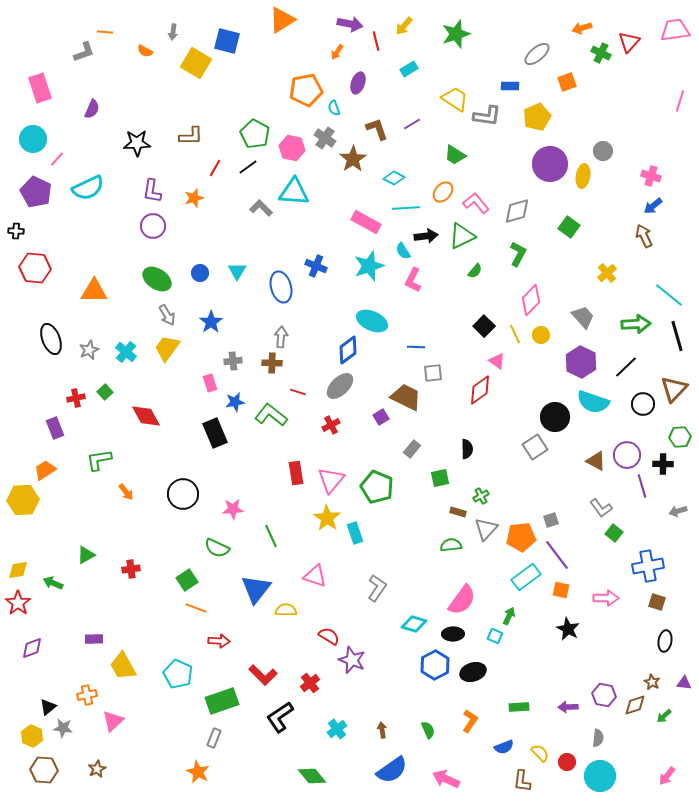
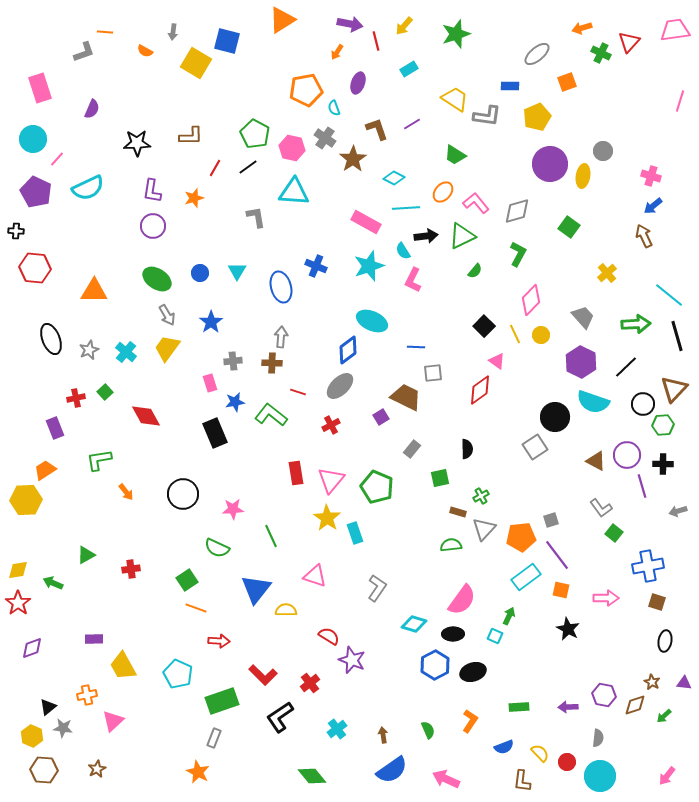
gray L-shape at (261, 208): moved 5 px left, 9 px down; rotated 35 degrees clockwise
green hexagon at (680, 437): moved 17 px left, 12 px up
yellow hexagon at (23, 500): moved 3 px right
gray triangle at (486, 529): moved 2 px left
brown arrow at (382, 730): moved 1 px right, 5 px down
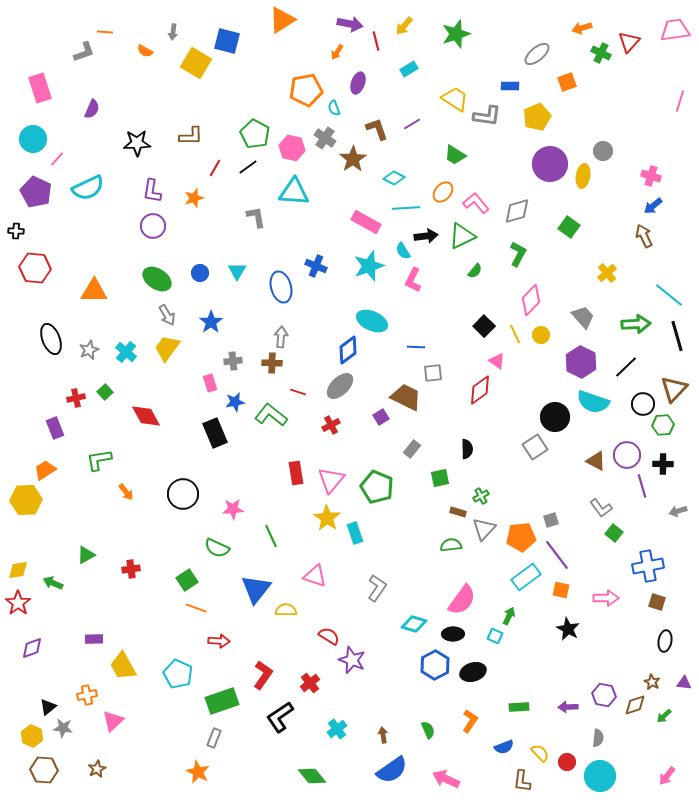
red L-shape at (263, 675): rotated 100 degrees counterclockwise
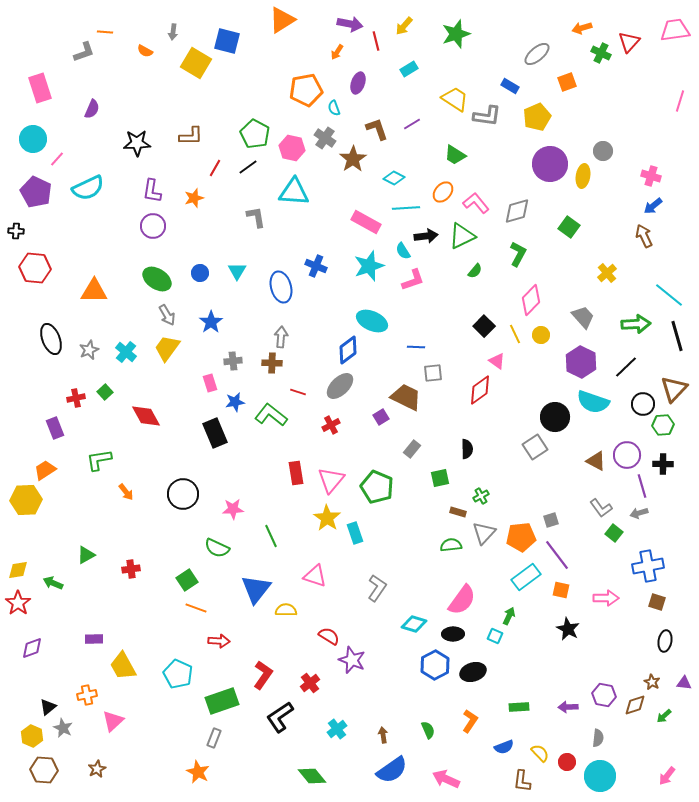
blue rectangle at (510, 86): rotated 30 degrees clockwise
pink L-shape at (413, 280): rotated 135 degrees counterclockwise
gray arrow at (678, 511): moved 39 px left, 2 px down
gray triangle at (484, 529): moved 4 px down
gray star at (63, 728): rotated 18 degrees clockwise
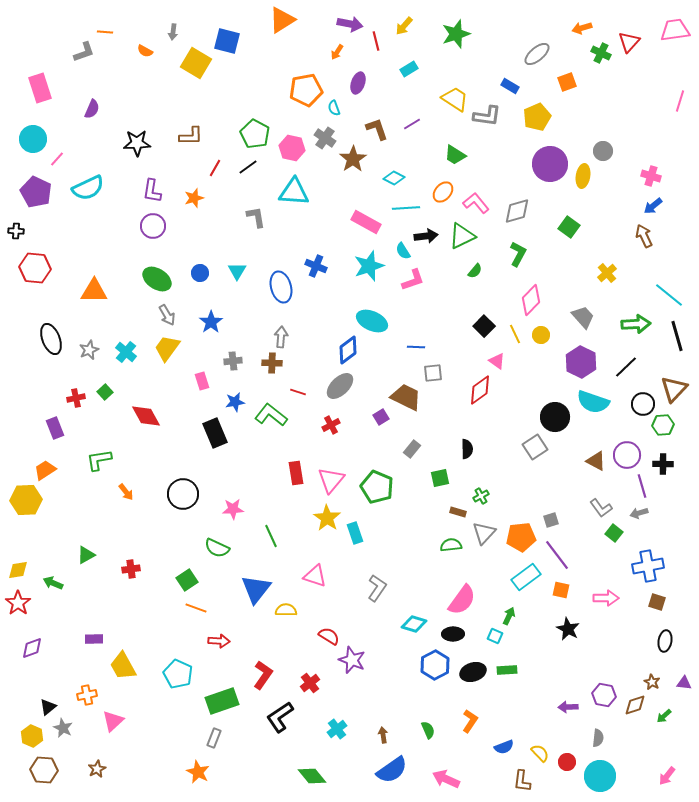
pink rectangle at (210, 383): moved 8 px left, 2 px up
green rectangle at (519, 707): moved 12 px left, 37 px up
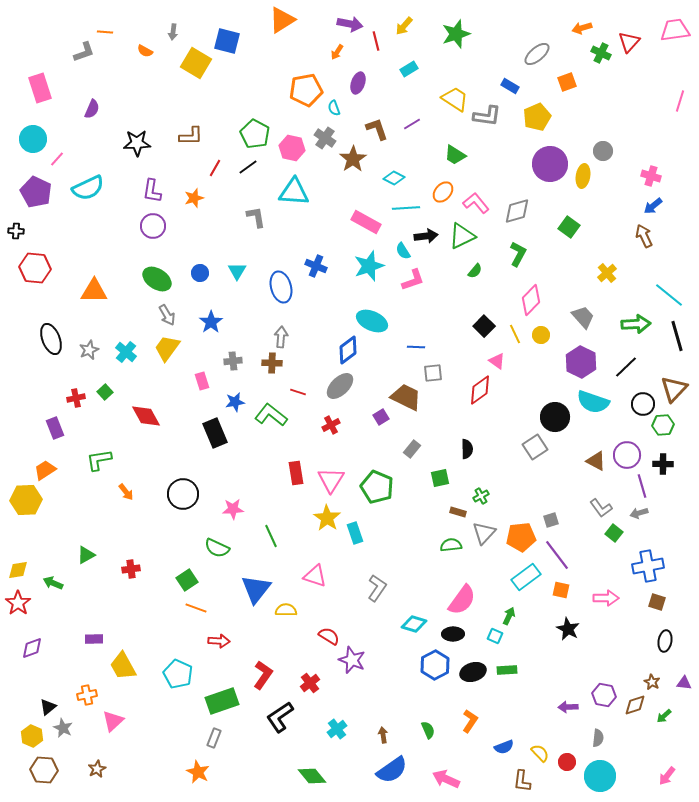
pink triangle at (331, 480): rotated 8 degrees counterclockwise
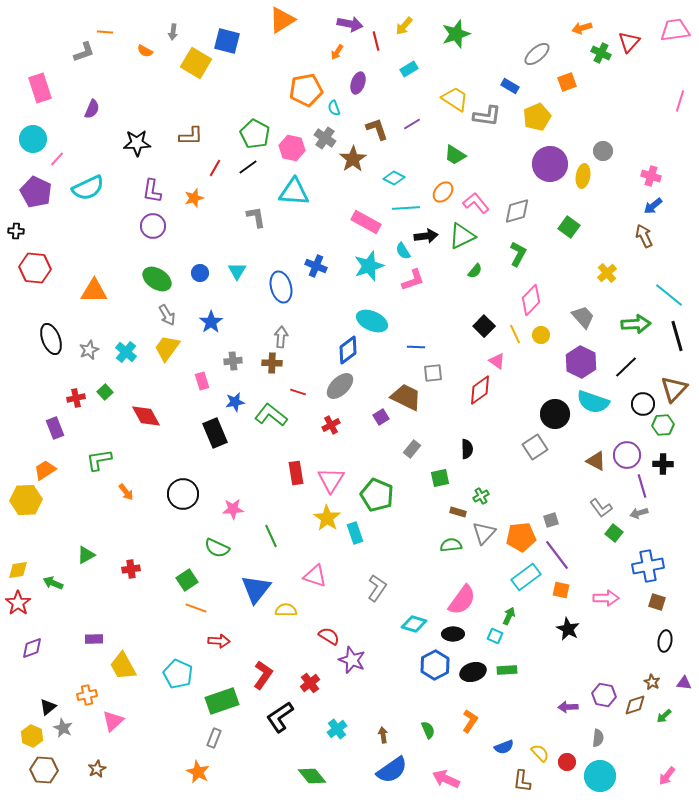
black circle at (555, 417): moved 3 px up
green pentagon at (377, 487): moved 8 px down
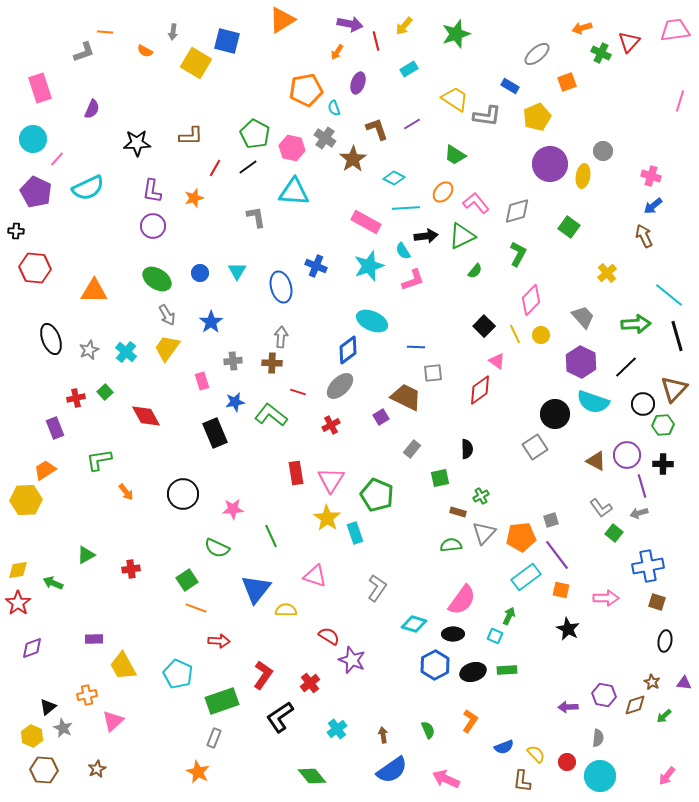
yellow semicircle at (540, 753): moved 4 px left, 1 px down
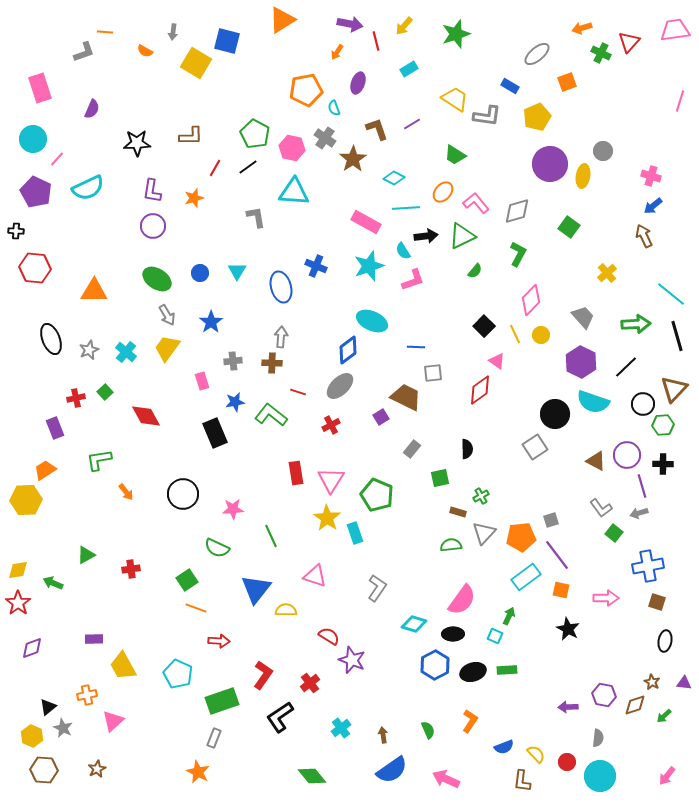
cyan line at (669, 295): moved 2 px right, 1 px up
cyan cross at (337, 729): moved 4 px right, 1 px up
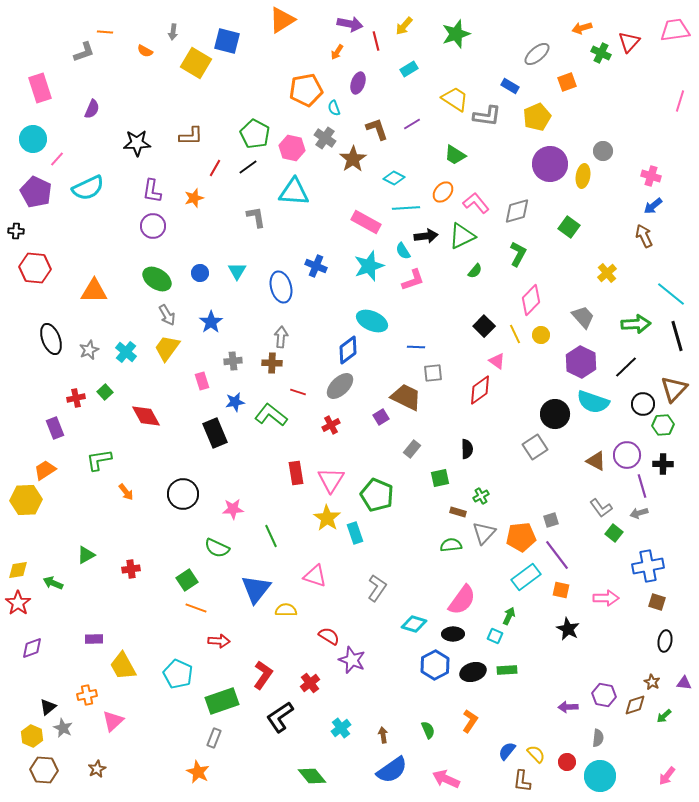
blue semicircle at (504, 747): moved 3 px right, 4 px down; rotated 150 degrees clockwise
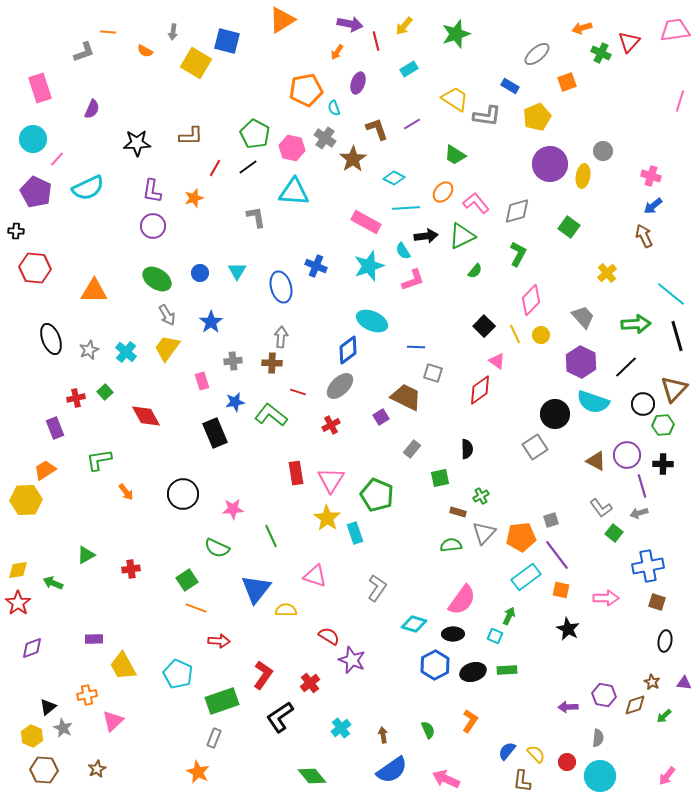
orange line at (105, 32): moved 3 px right
gray square at (433, 373): rotated 24 degrees clockwise
